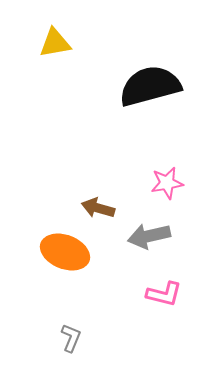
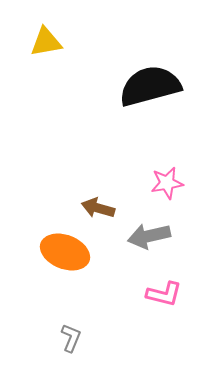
yellow triangle: moved 9 px left, 1 px up
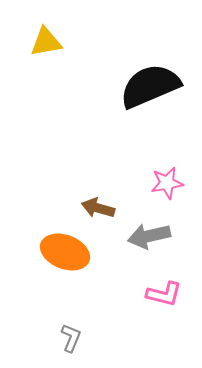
black semicircle: rotated 8 degrees counterclockwise
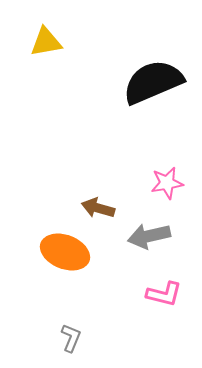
black semicircle: moved 3 px right, 4 px up
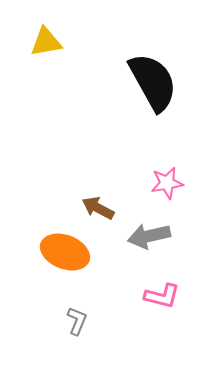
black semicircle: rotated 84 degrees clockwise
brown arrow: rotated 12 degrees clockwise
pink L-shape: moved 2 px left, 2 px down
gray L-shape: moved 6 px right, 17 px up
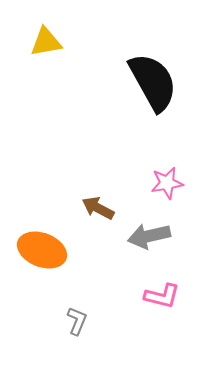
orange ellipse: moved 23 px left, 2 px up
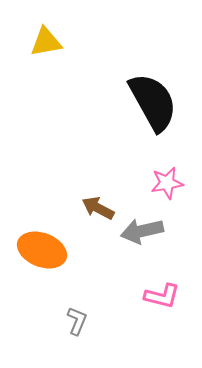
black semicircle: moved 20 px down
gray arrow: moved 7 px left, 5 px up
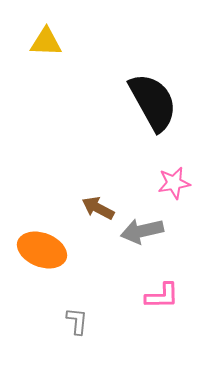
yellow triangle: rotated 12 degrees clockwise
pink star: moved 7 px right
pink L-shape: rotated 15 degrees counterclockwise
gray L-shape: rotated 16 degrees counterclockwise
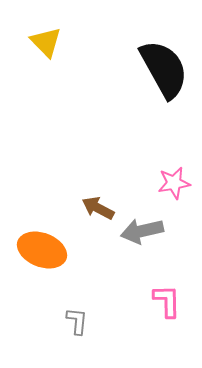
yellow triangle: rotated 44 degrees clockwise
black semicircle: moved 11 px right, 33 px up
pink L-shape: moved 5 px right, 5 px down; rotated 90 degrees counterclockwise
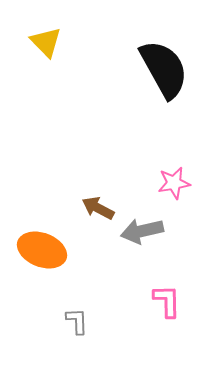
gray L-shape: rotated 8 degrees counterclockwise
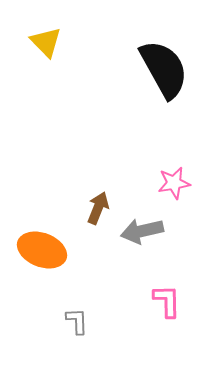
brown arrow: rotated 84 degrees clockwise
